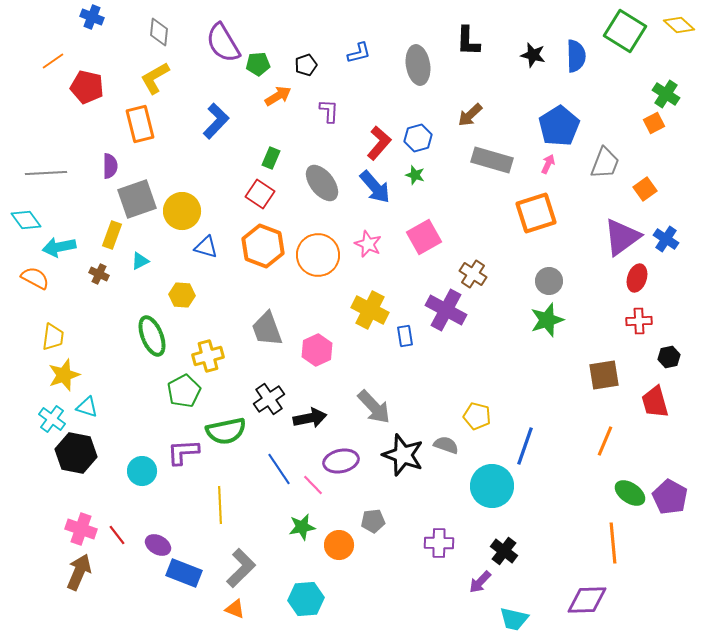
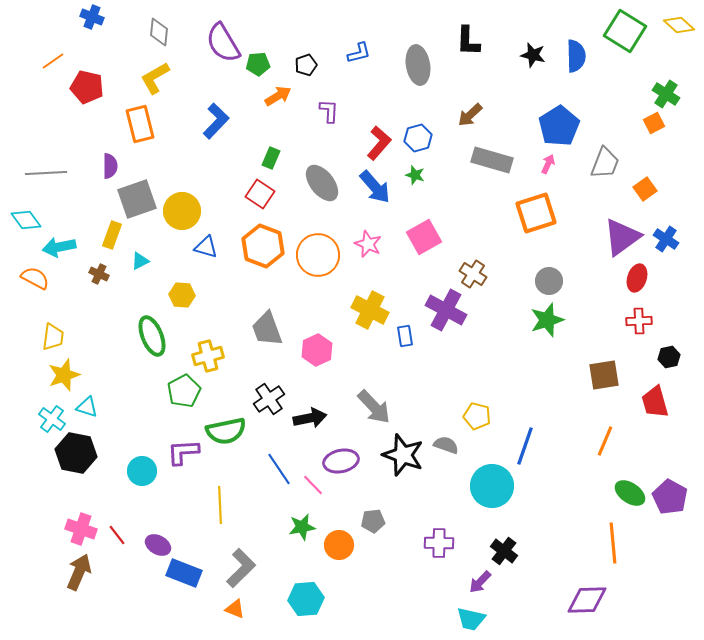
cyan trapezoid at (514, 619): moved 43 px left
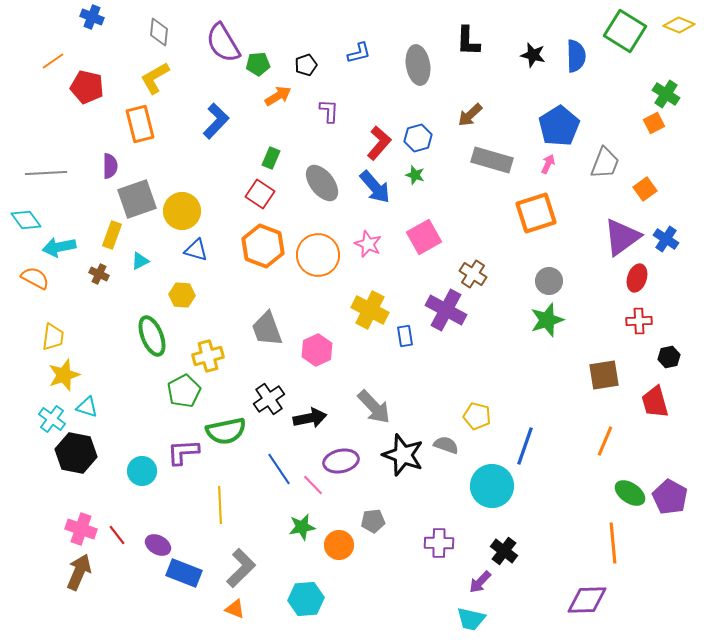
yellow diamond at (679, 25): rotated 20 degrees counterclockwise
blue triangle at (206, 247): moved 10 px left, 3 px down
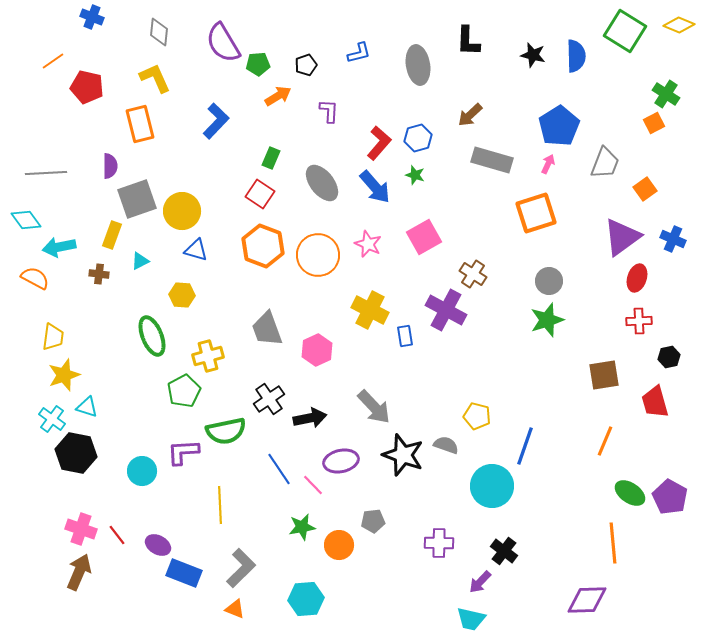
yellow L-shape at (155, 78): rotated 96 degrees clockwise
blue cross at (666, 239): moved 7 px right; rotated 10 degrees counterclockwise
brown cross at (99, 274): rotated 18 degrees counterclockwise
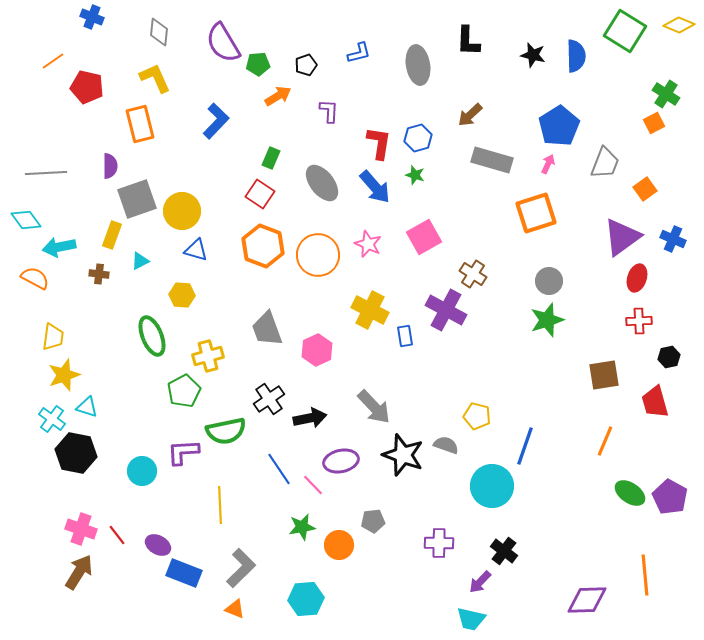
red L-shape at (379, 143): rotated 32 degrees counterclockwise
orange line at (613, 543): moved 32 px right, 32 px down
brown arrow at (79, 572): rotated 9 degrees clockwise
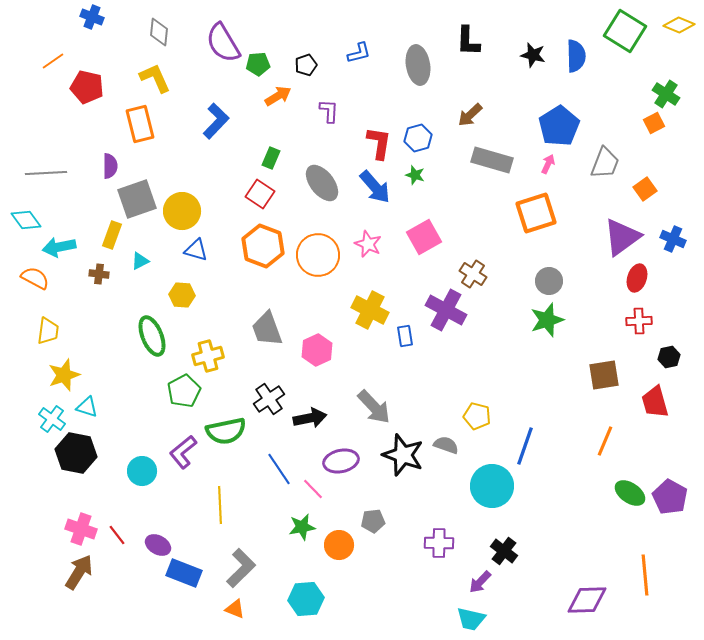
yellow trapezoid at (53, 337): moved 5 px left, 6 px up
purple L-shape at (183, 452): rotated 36 degrees counterclockwise
pink line at (313, 485): moved 4 px down
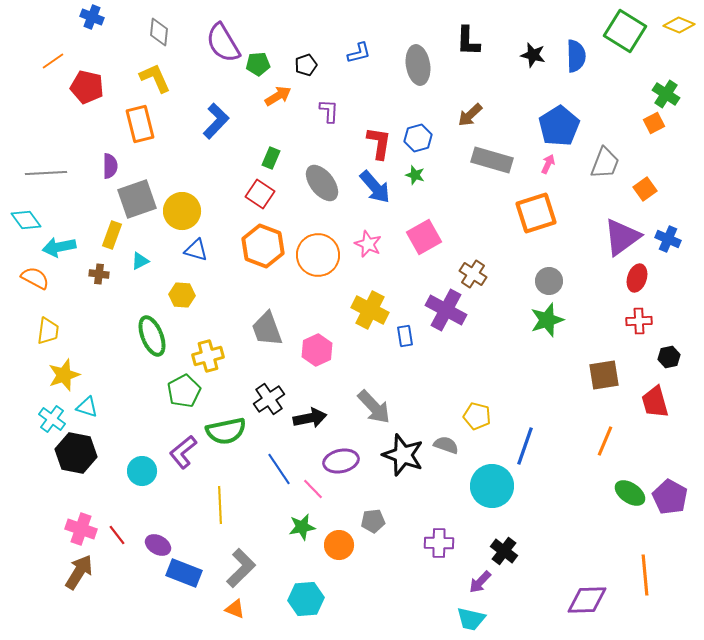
blue cross at (673, 239): moved 5 px left
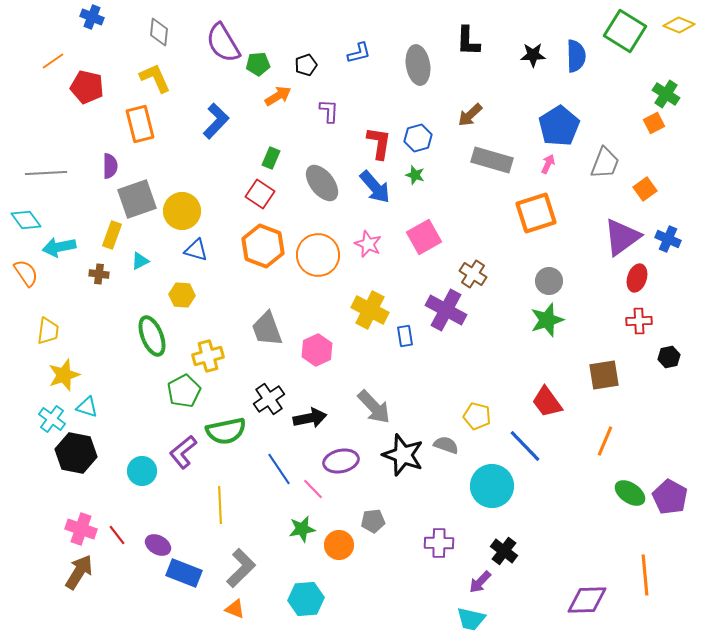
black star at (533, 55): rotated 15 degrees counterclockwise
orange semicircle at (35, 278): moved 9 px left, 5 px up; rotated 28 degrees clockwise
red trapezoid at (655, 402): moved 108 px left; rotated 20 degrees counterclockwise
blue line at (525, 446): rotated 63 degrees counterclockwise
green star at (302, 527): moved 2 px down
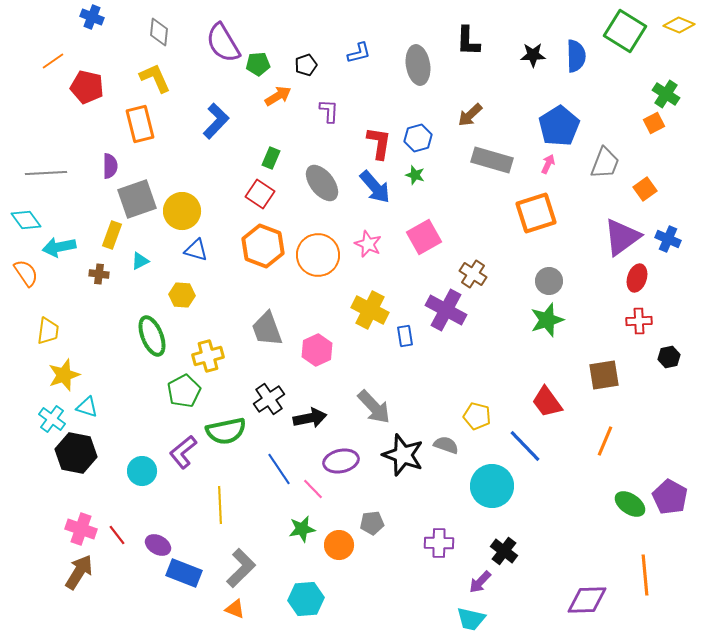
green ellipse at (630, 493): moved 11 px down
gray pentagon at (373, 521): moved 1 px left, 2 px down
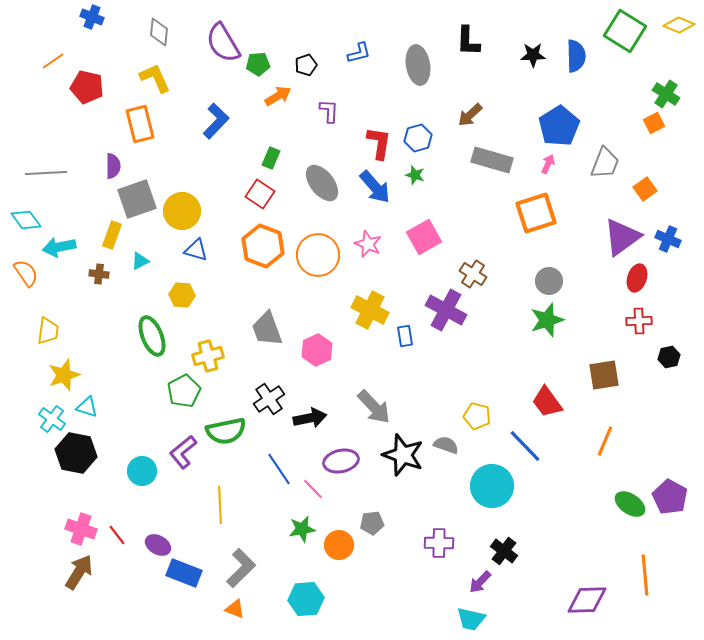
purple semicircle at (110, 166): moved 3 px right
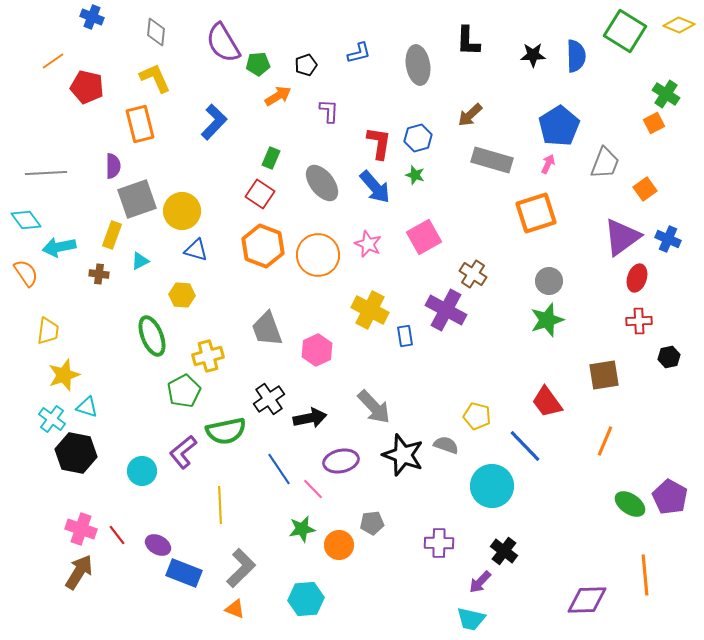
gray diamond at (159, 32): moved 3 px left
blue L-shape at (216, 121): moved 2 px left, 1 px down
